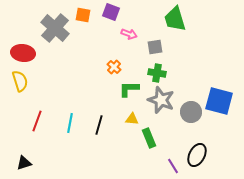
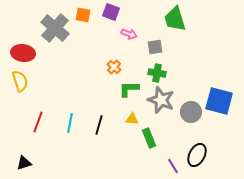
red line: moved 1 px right, 1 px down
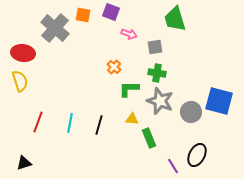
gray star: moved 1 px left, 1 px down
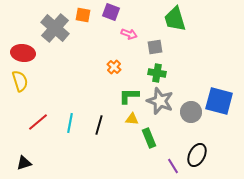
green L-shape: moved 7 px down
red line: rotated 30 degrees clockwise
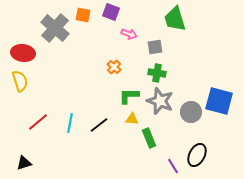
black line: rotated 36 degrees clockwise
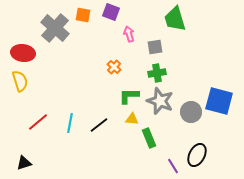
pink arrow: rotated 126 degrees counterclockwise
green cross: rotated 18 degrees counterclockwise
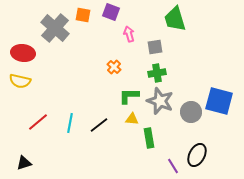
yellow semicircle: rotated 120 degrees clockwise
green rectangle: rotated 12 degrees clockwise
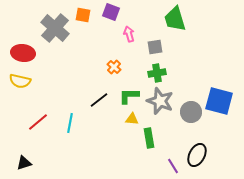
black line: moved 25 px up
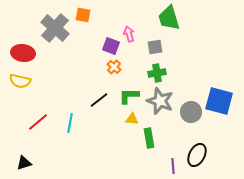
purple square: moved 34 px down
green trapezoid: moved 6 px left, 1 px up
purple line: rotated 28 degrees clockwise
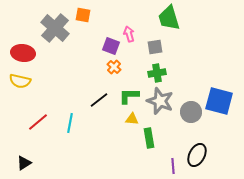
black triangle: rotated 14 degrees counterclockwise
